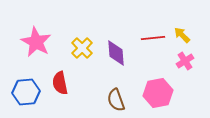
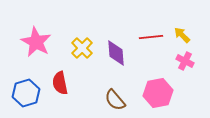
red line: moved 2 px left, 1 px up
pink cross: rotated 30 degrees counterclockwise
blue hexagon: moved 1 px down; rotated 12 degrees counterclockwise
brown semicircle: moved 1 px left; rotated 20 degrees counterclockwise
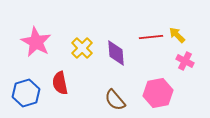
yellow arrow: moved 5 px left
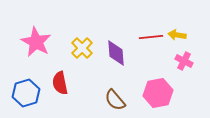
yellow arrow: rotated 36 degrees counterclockwise
pink cross: moved 1 px left
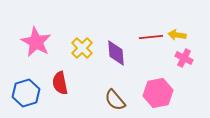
pink cross: moved 3 px up
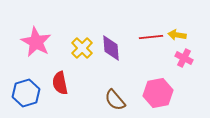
purple diamond: moved 5 px left, 5 px up
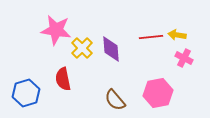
pink star: moved 20 px right, 12 px up; rotated 20 degrees counterclockwise
purple diamond: moved 1 px down
red semicircle: moved 3 px right, 4 px up
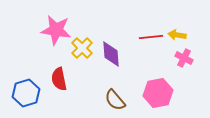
purple diamond: moved 5 px down
red semicircle: moved 4 px left
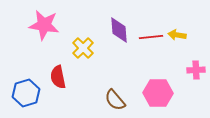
pink star: moved 12 px left, 5 px up
yellow cross: moved 1 px right
purple diamond: moved 8 px right, 24 px up
pink cross: moved 12 px right, 12 px down; rotated 30 degrees counterclockwise
red semicircle: moved 1 px left, 2 px up
pink hexagon: rotated 12 degrees clockwise
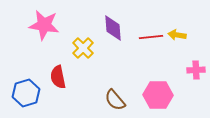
purple diamond: moved 6 px left, 2 px up
pink hexagon: moved 2 px down
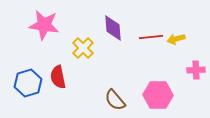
yellow arrow: moved 1 px left, 4 px down; rotated 24 degrees counterclockwise
blue hexagon: moved 2 px right, 10 px up
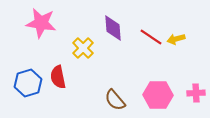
pink star: moved 3 px left, 2 px up
red line: rotated 40 degrees clockwise
pink cross: moved 23 px down
